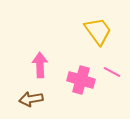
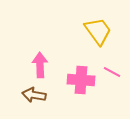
pink cross: rotated 12 degrees counterclockwise
brown arrow: moved 3 px right, 4 px up; rotated 20 degrees clockwise
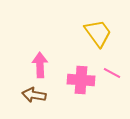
yellow trapezoid: moved 2 px down
pink line: moved 1 px down
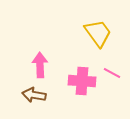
pink cross: moved 1 px right, 1 px down
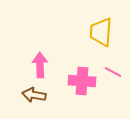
yellow trapezoid: moved 3 px right, 1 px up; rotated 140 degrees counterclockwise
pink line: moved 1 px right, 1 px up
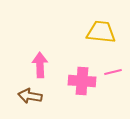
yellow trapezoid: rotated 92 degrees clockwise
pink line: rotated 42 degrees counterclockwise
brown arrow: moved 4 px left, 1 px down
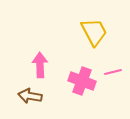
yellow trapezoid: moved 7 px left; rotated 56 degrees clockwise
pink cross: rotated 16 degrees clockwise
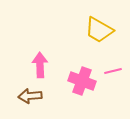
yellow trapezoid: moved 5 px right, 2 px up; rotated 148 degrees clockwise
pink line: moved 1 px up
brown arrow: rotated 15 degrees counterclockwise
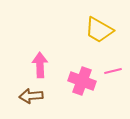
brown arrow: moved 1 px right
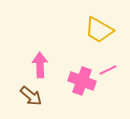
pink line: moved 5 px left, 1 px up; rotated 12 degrees counterclockwise
brown arrow: rotated 135 degrees counterclockwise
